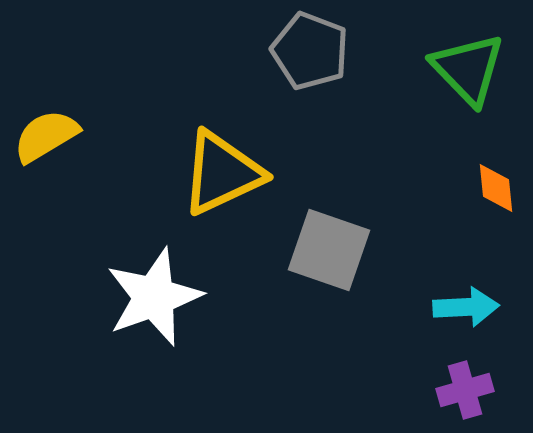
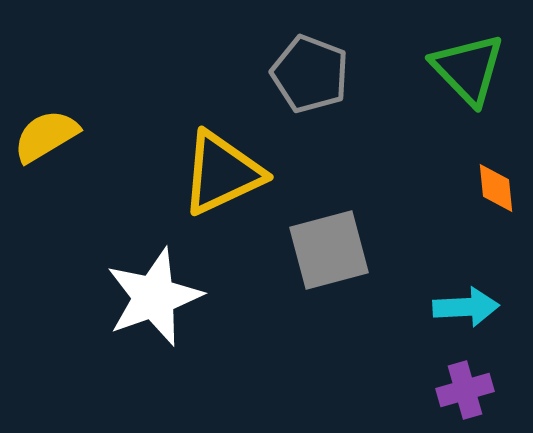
gray pentagon: moved 23 px down
gray square: rotated 34 degrees counterclockwise
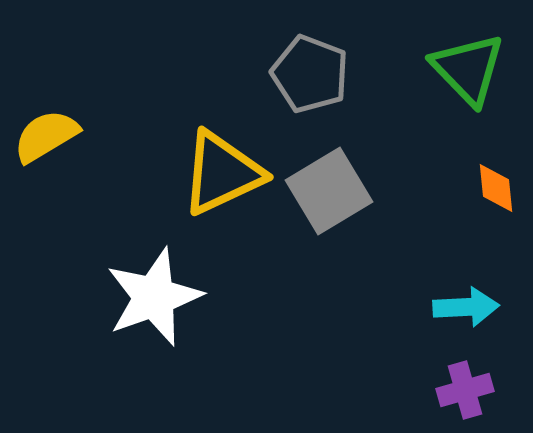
gray square: moved 59 px up; rotated 16 degrees counterclockwise
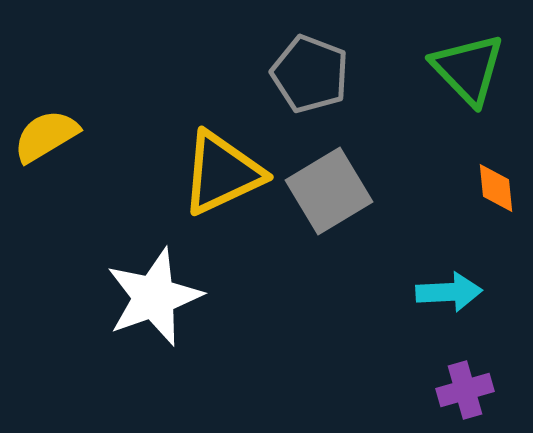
cyan arrow: moved 17 px left, 15 px up
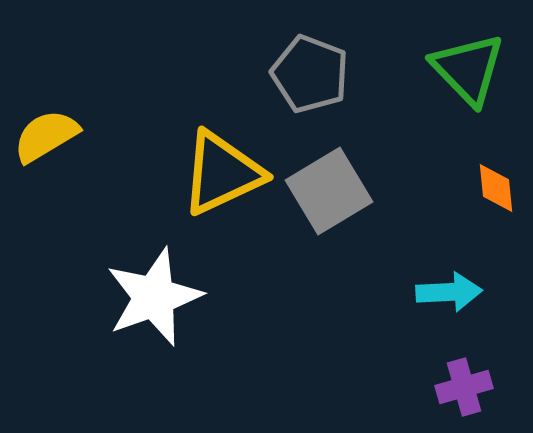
purple cross: moved 1 px left, 3 px up
